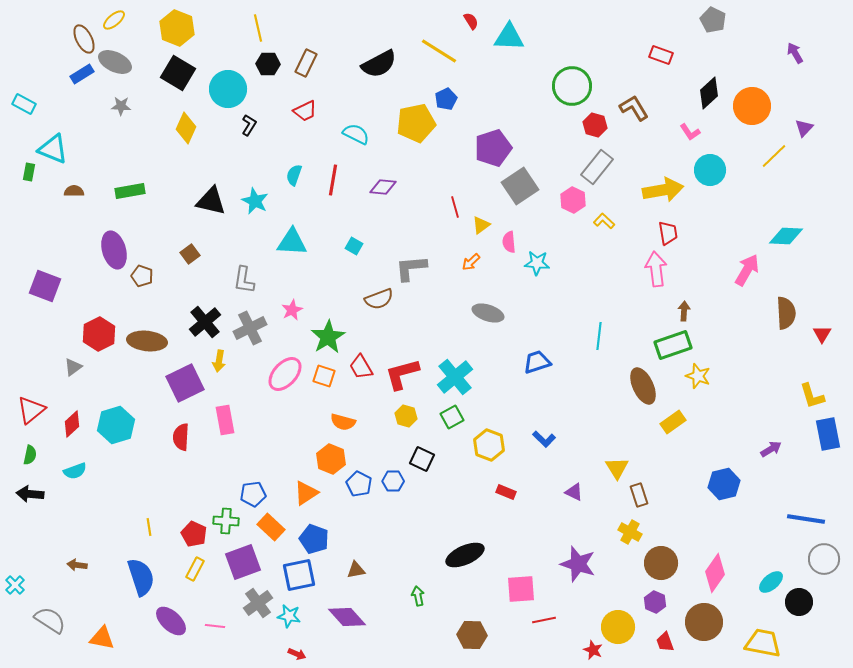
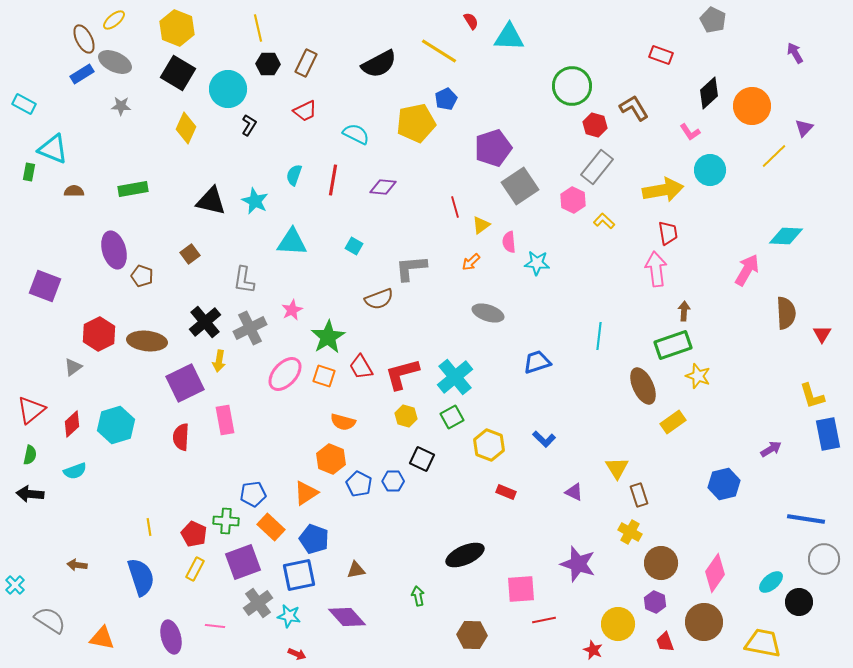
green rectangle at (130, 191): moved 3 px right, 2 px up
purple ellipse at (171, 621): moved 16 px down; rotated 32 degrees clockwise
yellow circle at (618, 627): moved 3 px up
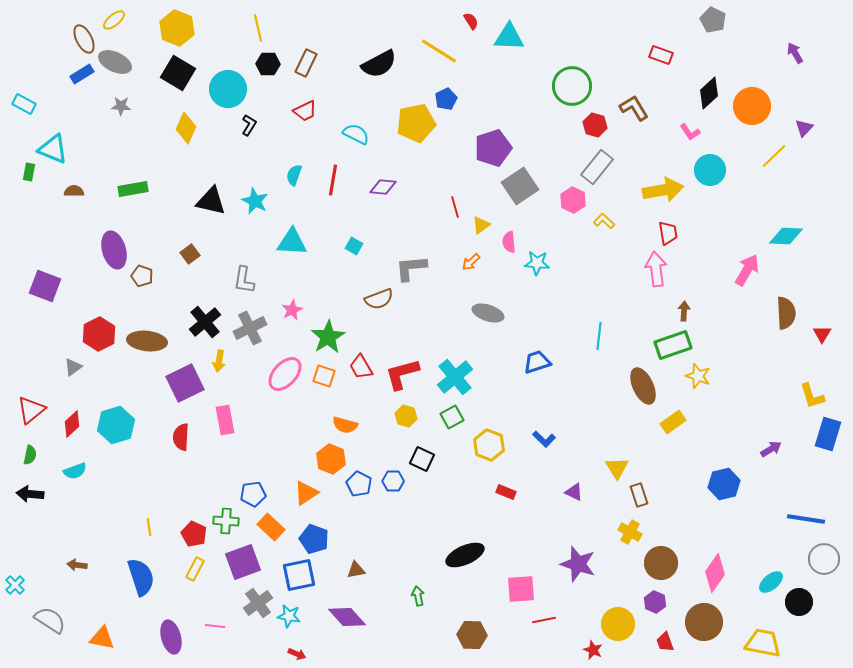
orange semicircle at (343, 422): moved 2 px right, 3 px down
blue rectangle at (828, 434): rotated 28 degrees clockwise
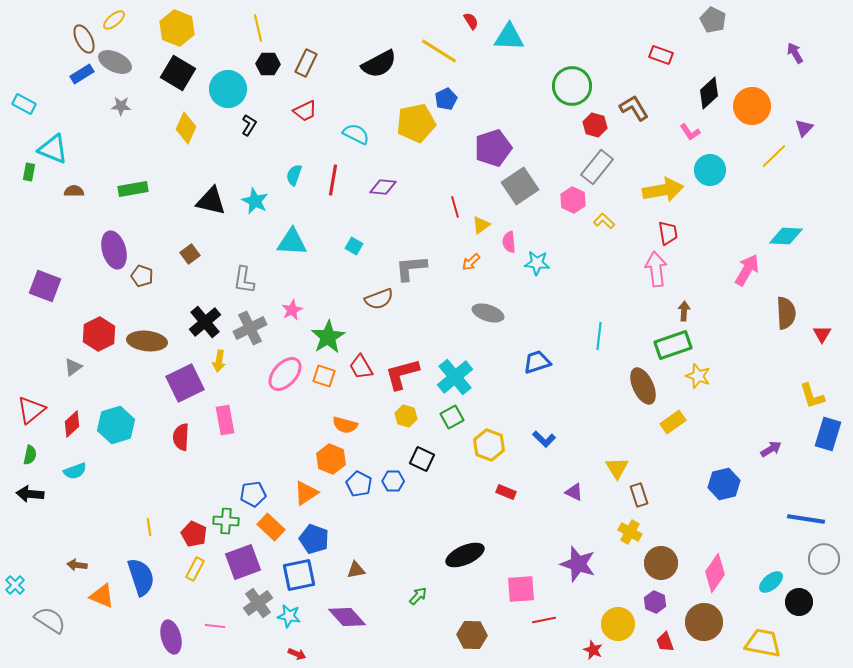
green arrow at (418, 596): rotated 54 degrees clockwise
orange triangle at (102, 638): moved 42 px up; rotated 12 degrees clockwise
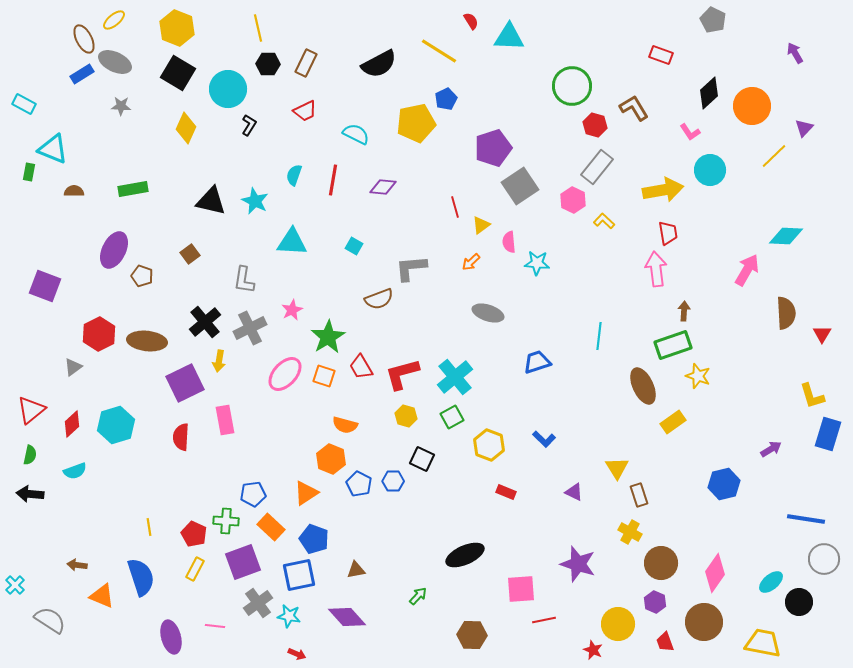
purple ellipse at (114, 250): rotated 42 degrees clockwise
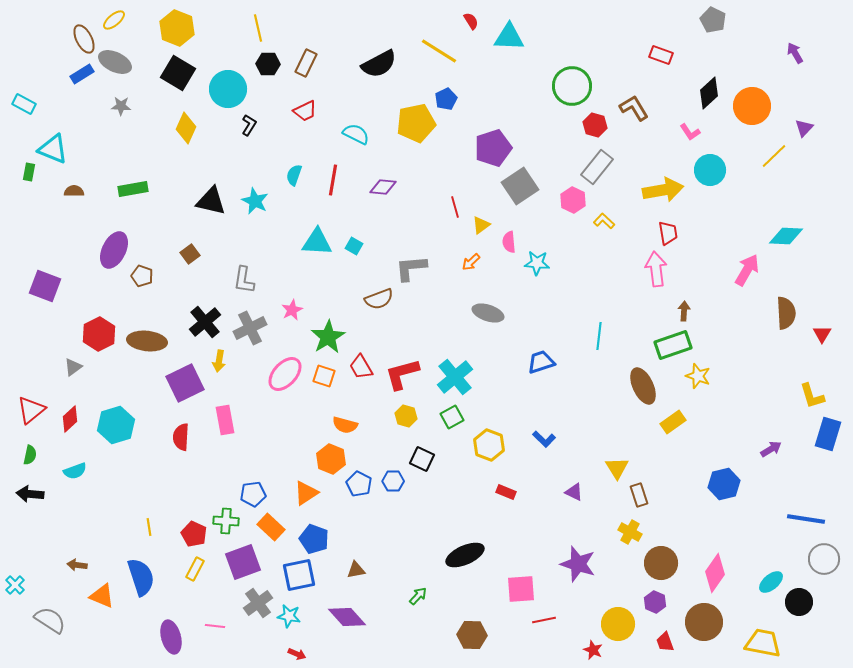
cyan triangle at (292, 242): moved 25 px right
blue trapezoid at (537, 362): moved 4 px right
red diamond at (72, 424): moved 2 px left, 5 px up
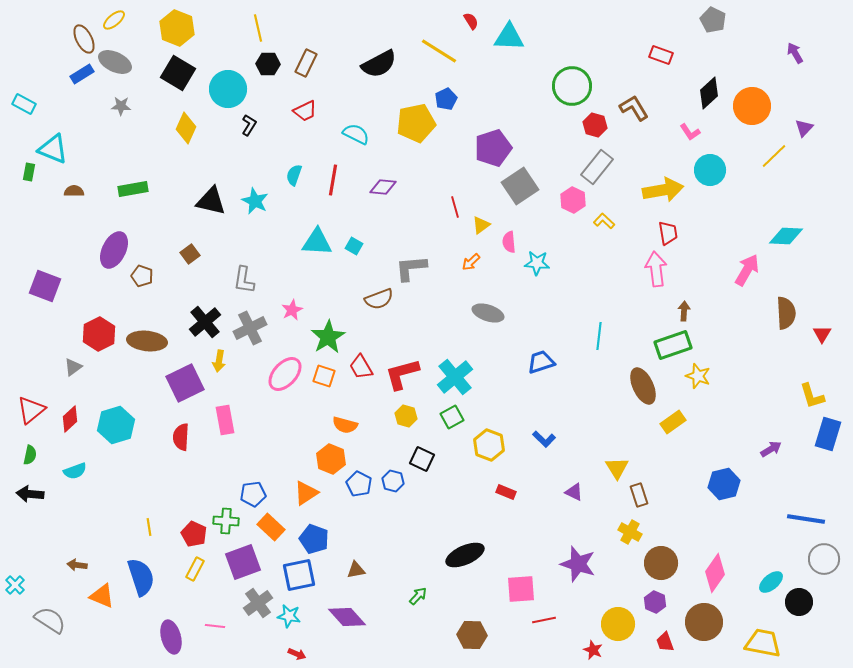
blue hexagon at (393, 481): rotated 15 degrees clockwise
